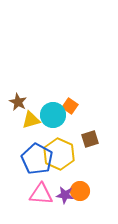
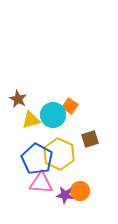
brown star: moved 3 px up
pink triangle: moved 11 px up
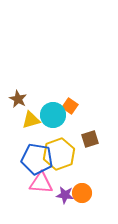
yellow hexagon: rotated 16 degrees clockwise
blue pentagon: rotated 20 degrees counterclockwise
orange circle: moved 2 px right, 2 px down
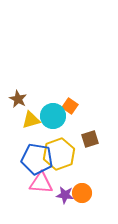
cyan circle: moved 1 px down
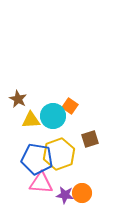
yellow triangle: rotated 12 degrees clockwise
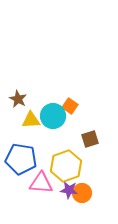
yellow hexagon: moved 7 px right, 12 px down
blue pentagon: moved 16 px left
purple star: moved 4 px right, 5 px up
